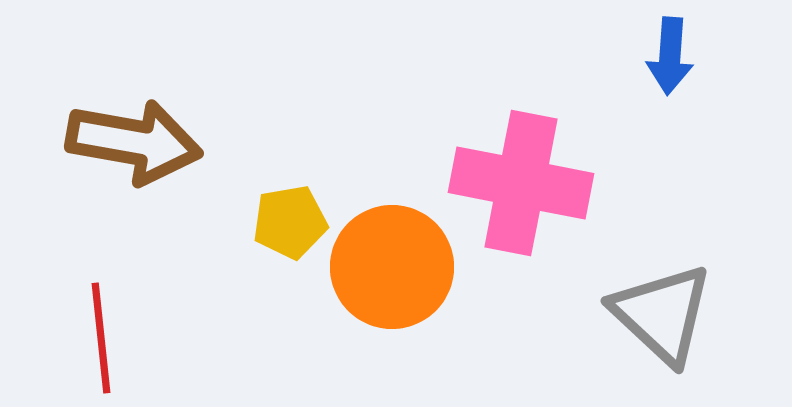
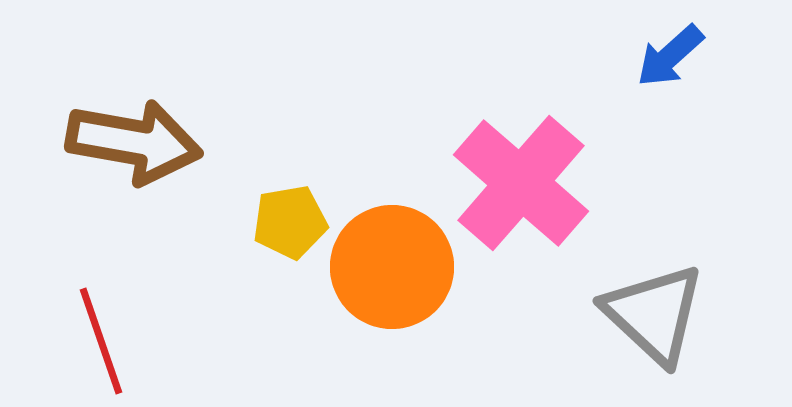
blue arrow: rotated 44 degrees clockwise
pink cross: rotated 30 degrees clockwise
gray triangle: moved 8 px left
red line: moved 3 px down; rotated 13 degrees counterclockwise
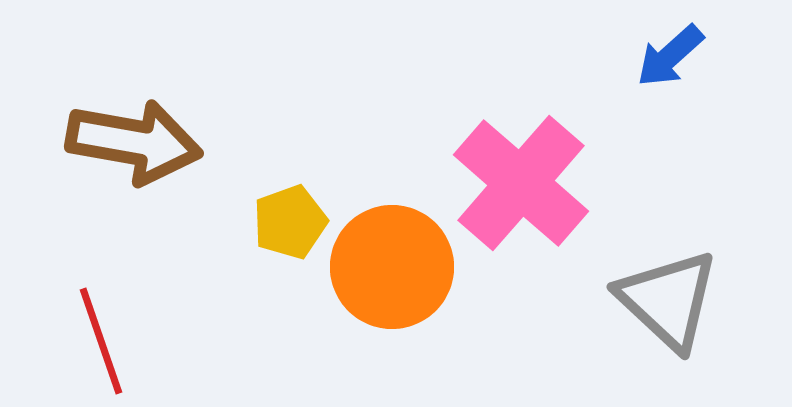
yellow pentagon: rotated 10 degrees counterclockwise
gray triangle: moved 14 px right, 14 px up
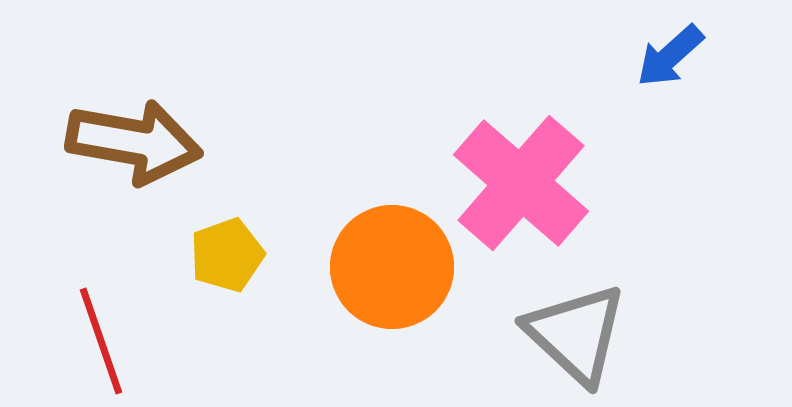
yellow pentagon: moved 63 px left, 33 px down
gray triangle: moved 92 px left, 34 px down
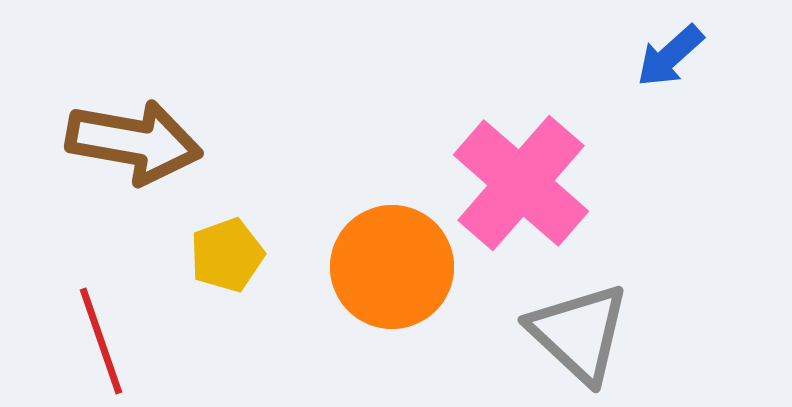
gray triangle: moved 3 px right, 1 px up
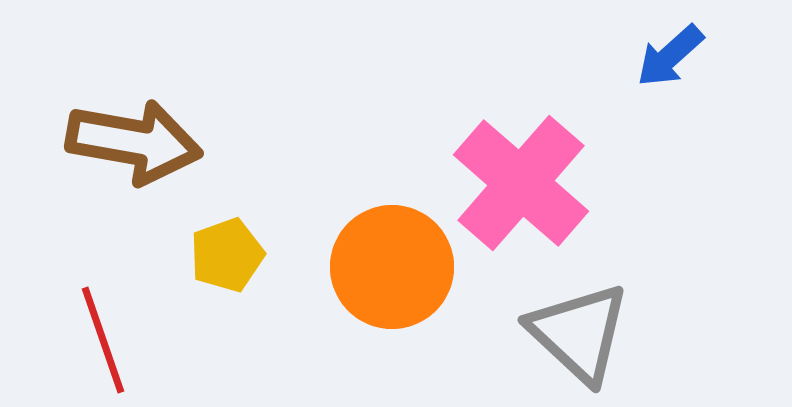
red line: moved 2 px right, 1 px up
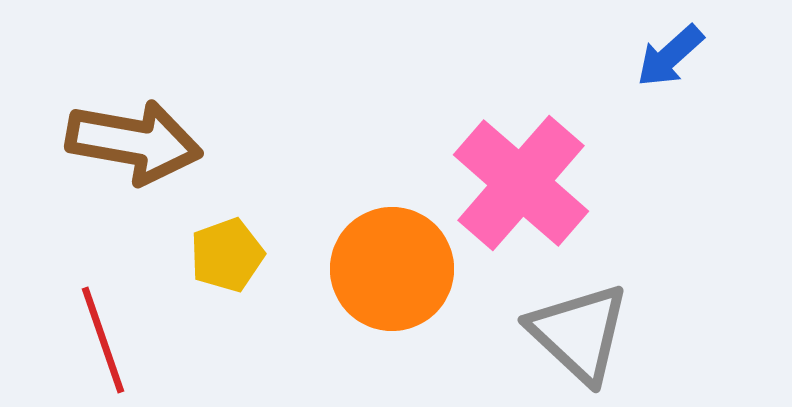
orange circle: moved 2 px down
